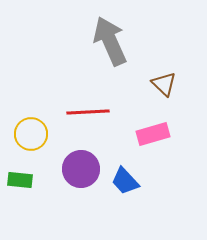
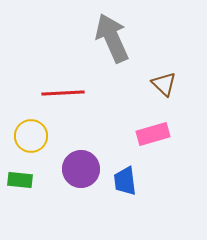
gray arrow: moved 2 px right, 3 px up
red line: moved 25 px left, 19 px up
yellow circle: moved 2 px down
blue trapezoid: rotated 36 degrees clockwise
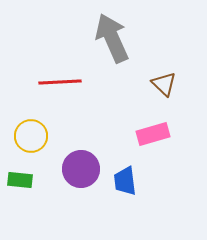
red line: moved 3 px left, 11 px up
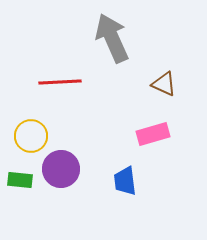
brown triangle: rotated 20 degrees counterclockwise
purple circle: moved 20 px left
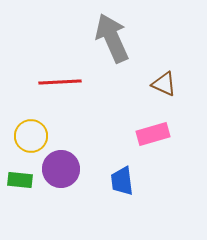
blue trapezoid: moved 3 px left
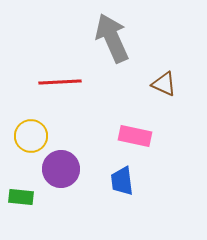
pink rectangle: moved 18 px left, 2 px down; rotated 28 degrees clockwise
green rectangle: moved 1 px right, 17 px down
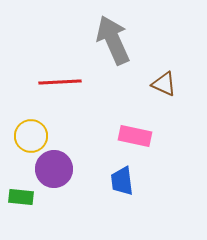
gray arrow: moved 1 px right, 2 px down
purple circle: moved 7 px left
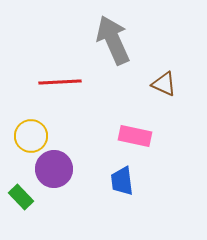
green rectangle: rotated 40 degrees clockwise
